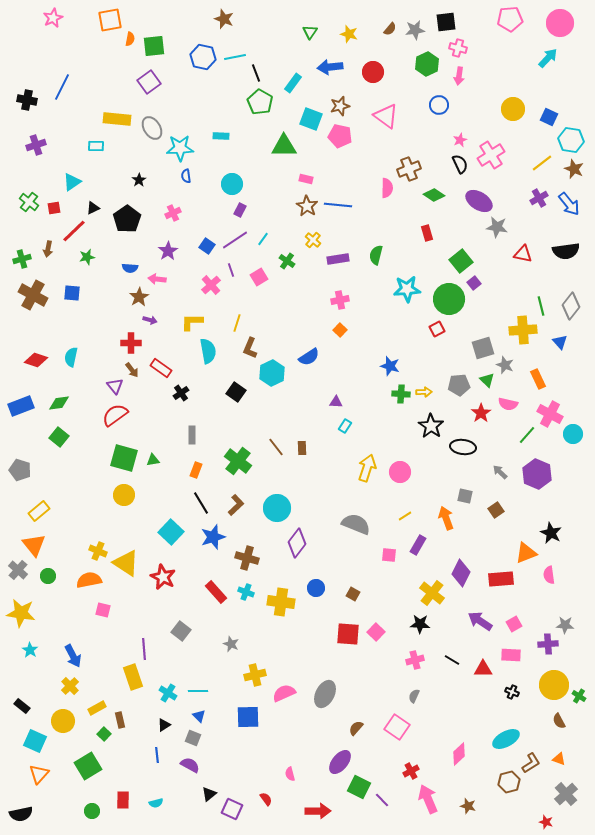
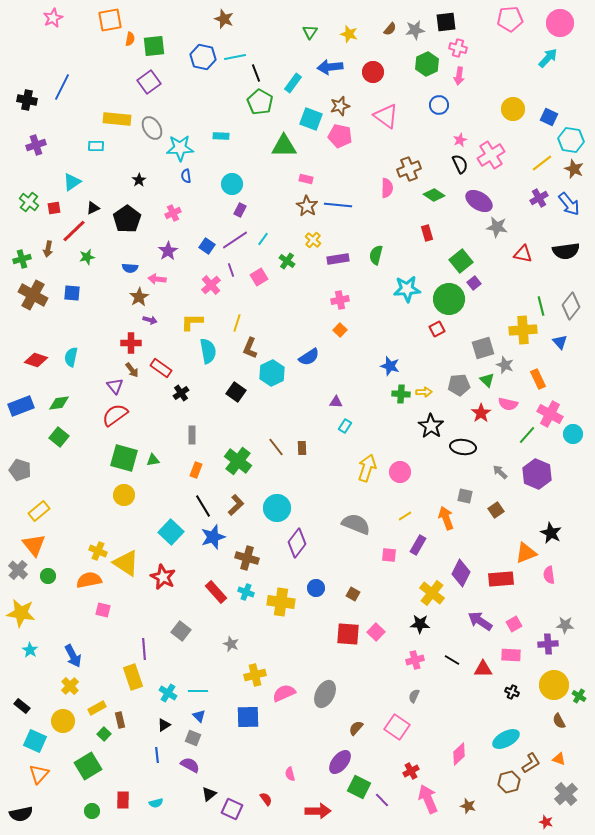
black line at (201, 503): moved 2 px right, 3 px down
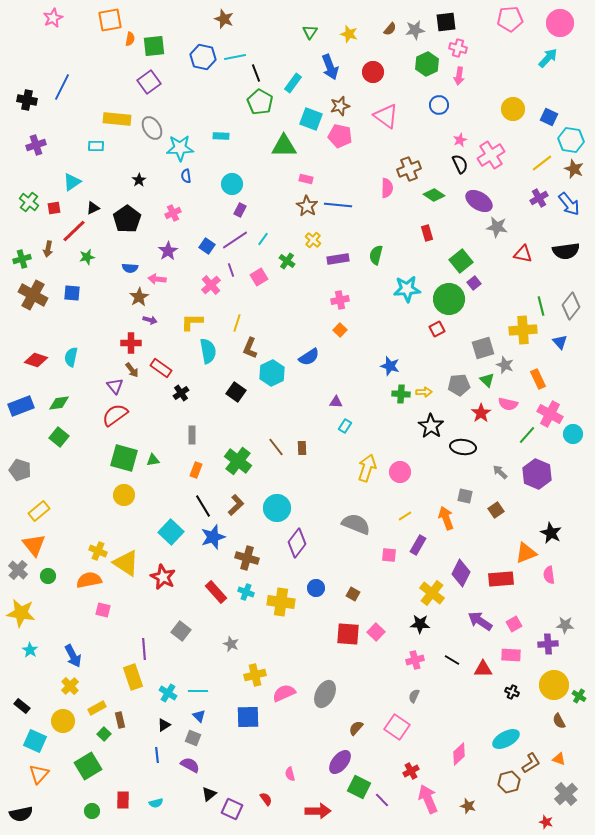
blue arrow at (330, 67): rotated 105 degrees counterclockwise
